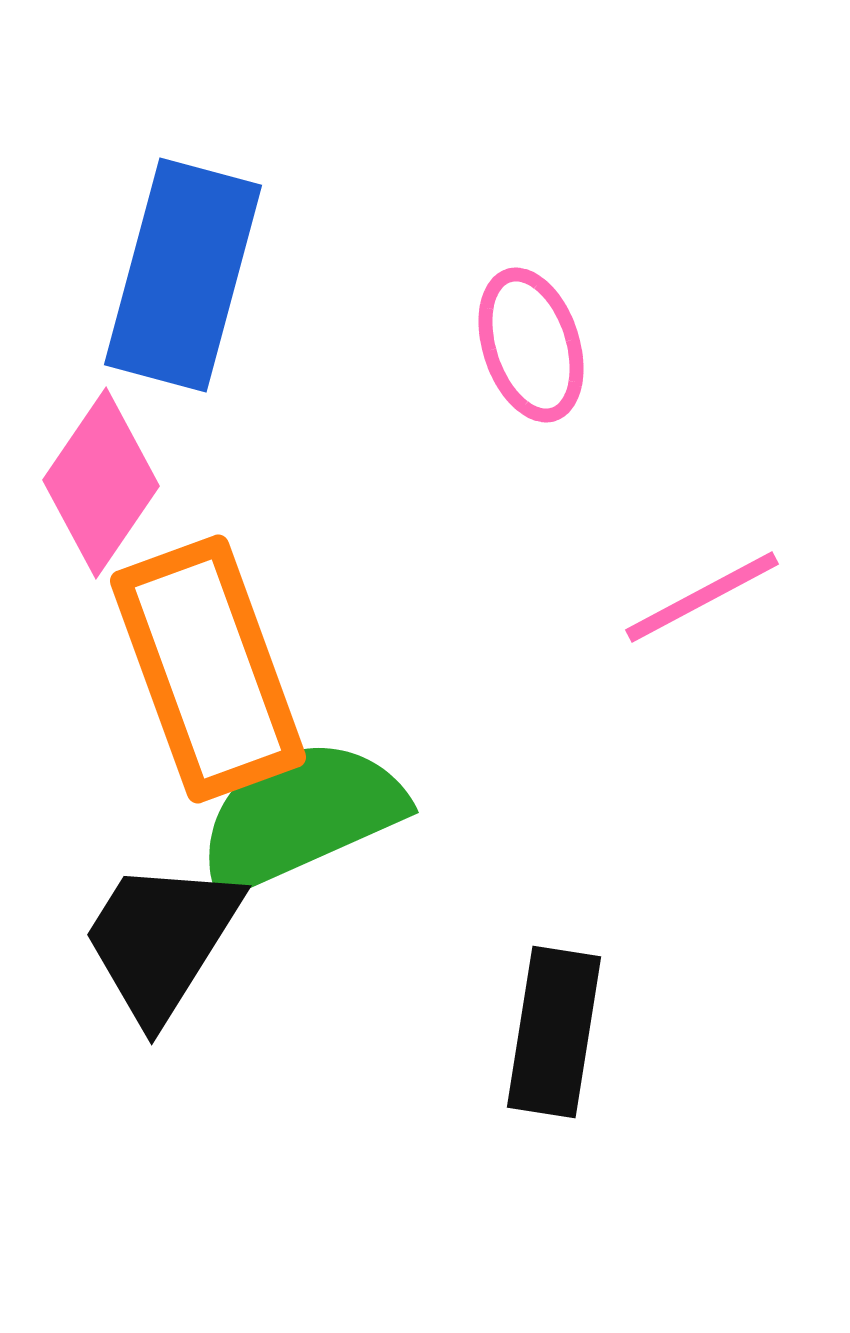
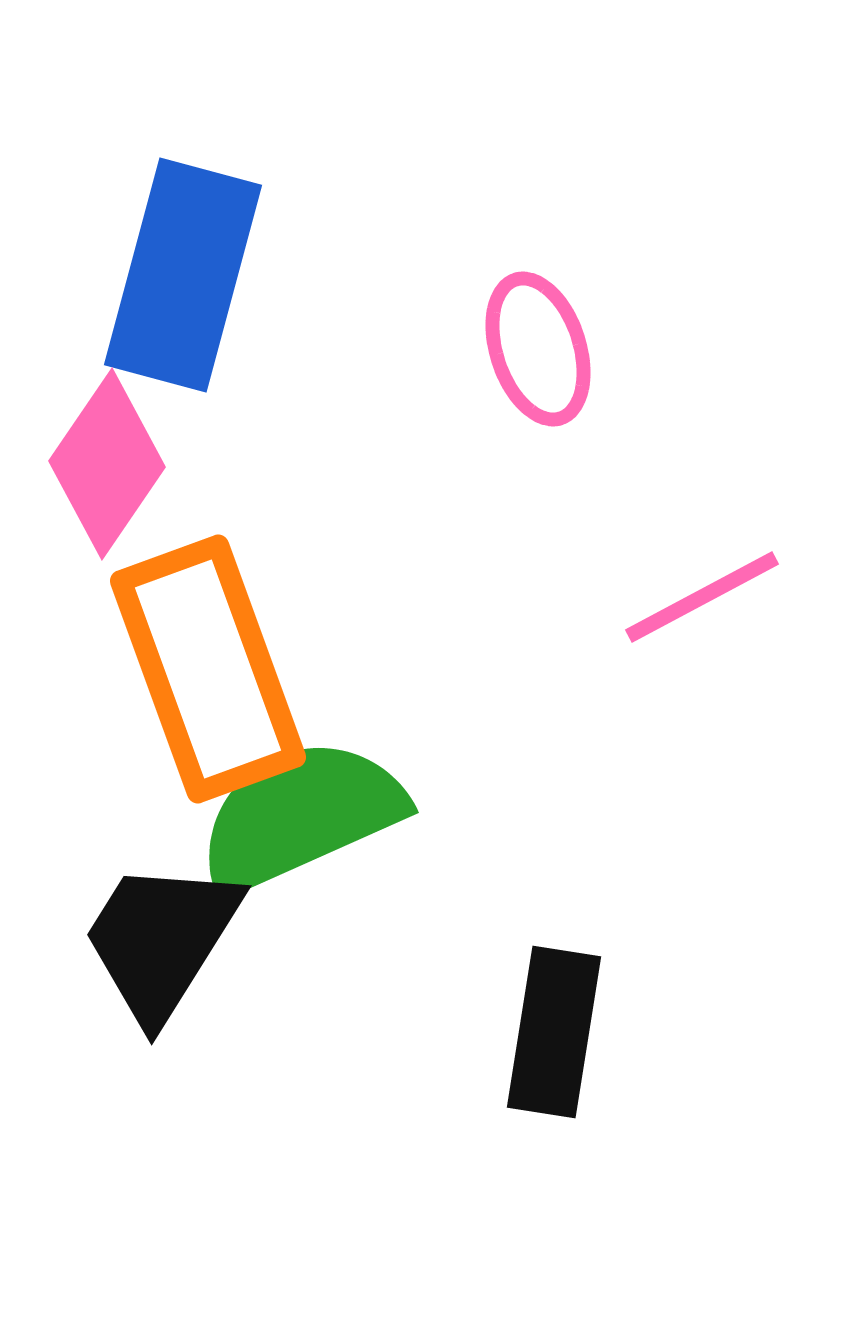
pink ellipse: moved 7 px right, 4 px down
pink diamond: moved 6 px right, 19 px up
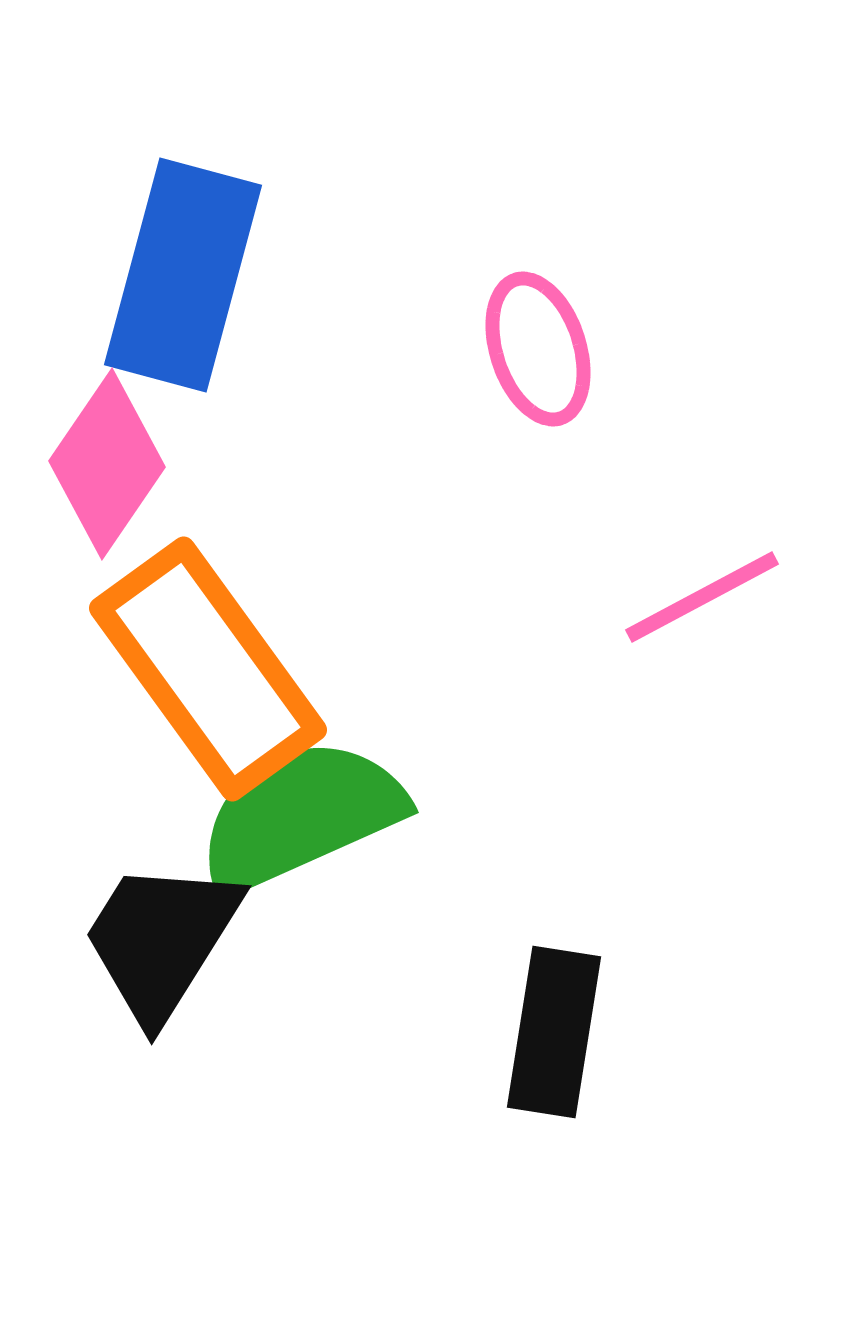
orange rectangle: rotated 16 degrees counterclockwise
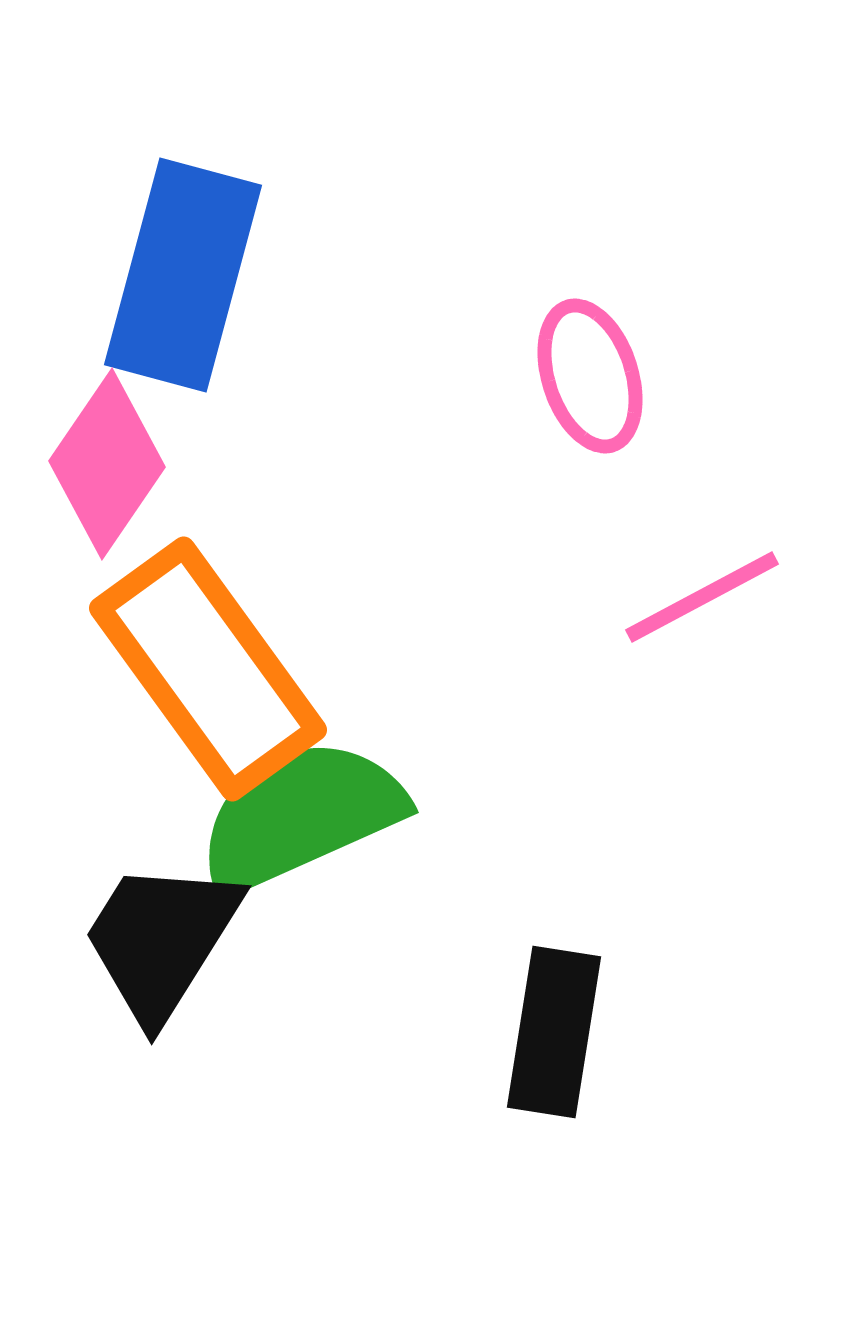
pink ellipse: moved 52 px right, 27 px down
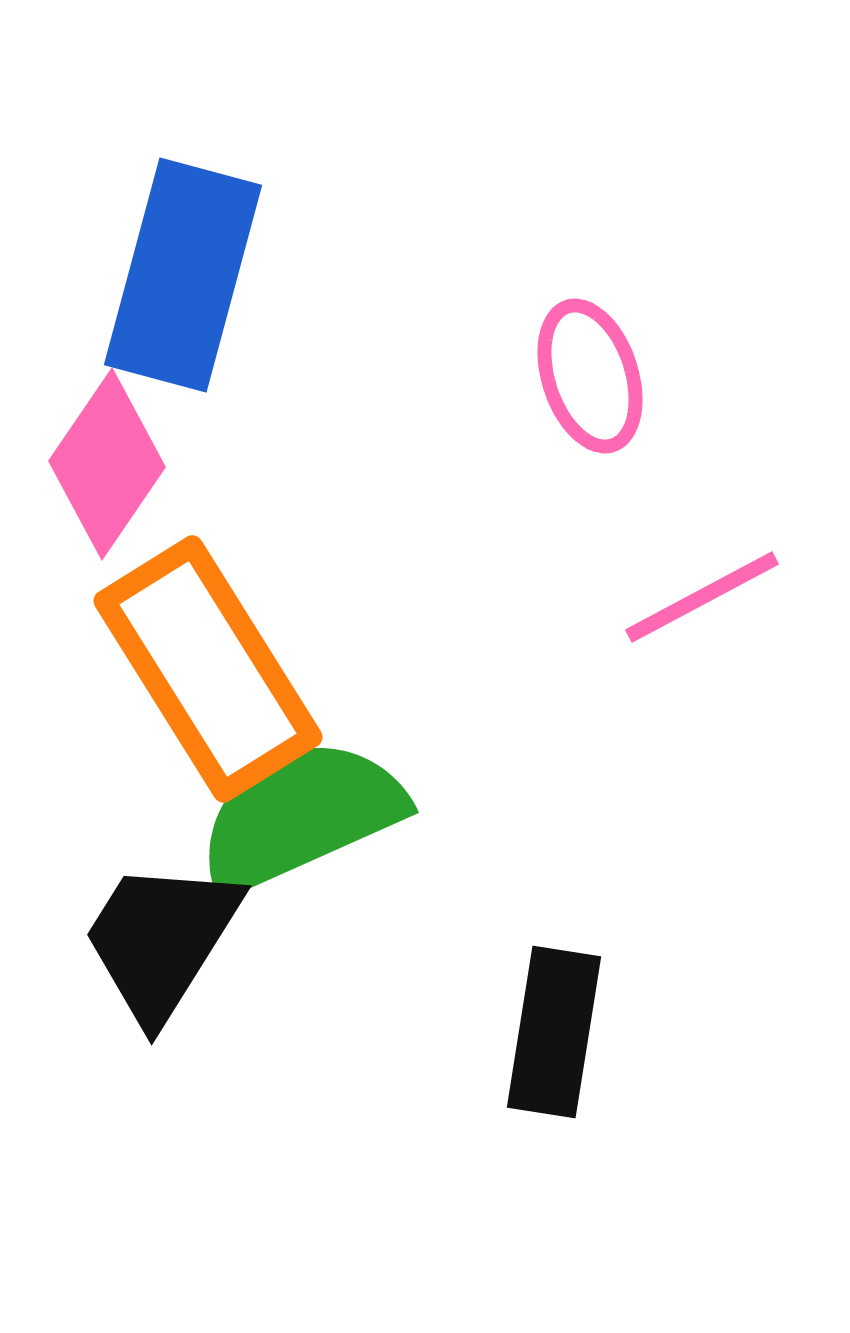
orange rectangle: rotated 4 degrees clockwise
